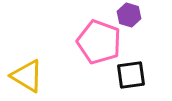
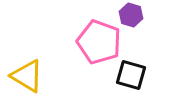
purple hexagon: moved 2 px right
black square: rotated 24 degrees clockwise
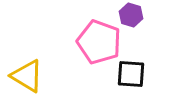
black square: moved 1 px up; rotated 12 degrees counterclockwise
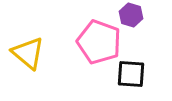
yellow triangle: moved 1 px right, 23 px up; rotated 9 degrees clockwise
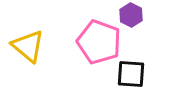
purple hexagon: rotated 10 degrees clockwise
yellow triangle: moved 7 px up
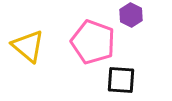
pink pentagon: moved 6 px left
black square: moved 10 px left, 6 px down
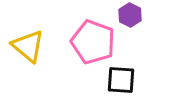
purple hexagon: moved 1 px left
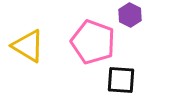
yellow triangle: rotated 9 degrees counterclockwise
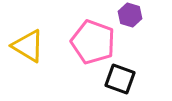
purple hexagon: rotated 10 degrees counterclockwise
black square: moved 1 px left, 1 px up; rotated 16 degrees clockwise
